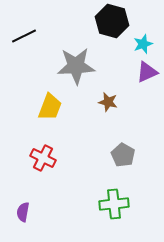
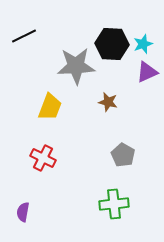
black hexagon: moved 23 px down; rotated 12 degrees counterclockwise
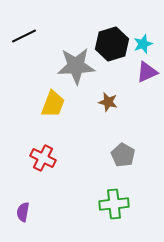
black hexagon: rotated 20 degrees counterclockwise
yellow trapezoid: moved 3 px right, 3 px up
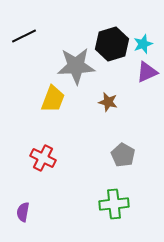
yellow trapezoid: moved 5 px up
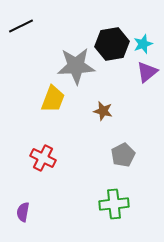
black line: moved 3 px left, 10 px up
black hexagon: rotated 8 degrees clockwise
purple triangle: rotated 15 degrees counterclockwise
brown star: moved 5 px left, 9 px down
gray pentagon: rotated 15 degrees clockwise
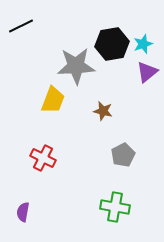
yellow trapezoid: moved 1 px down
green cross: moved 1 px right, 3 px down; rotated 16 degrees clockwise
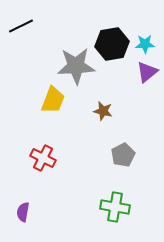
cyan star: moved 2 px right; rotated 18 degrees clockwise
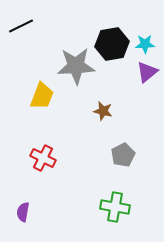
yellow trapezoid: moved 11 px left, 4 px up
